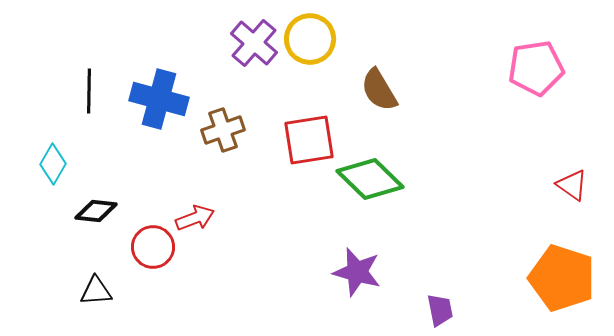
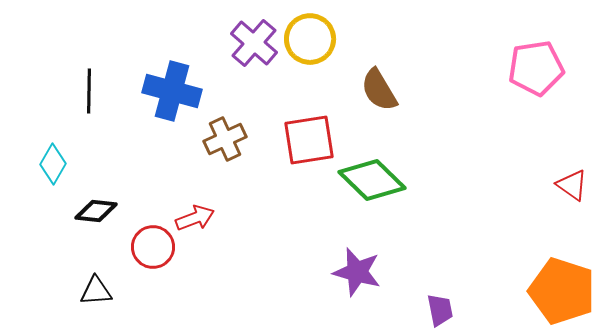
blue cross: moved 13 px right, 8 px up
brown cross: moved 2 px right, 9 px down; rotated 6 degrees counterclockwise
green diamond: moved 2 px right, 1 px down
orange pentagon: moved 13 px down
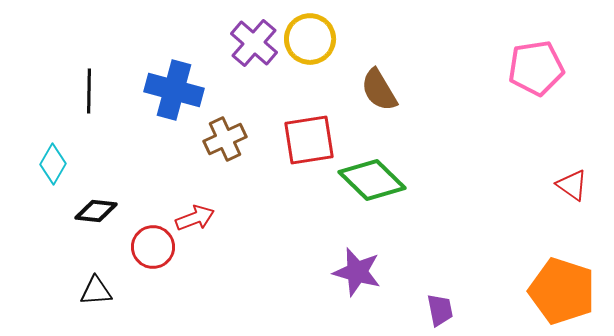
blue cross: moved 2 px right, 1 px up
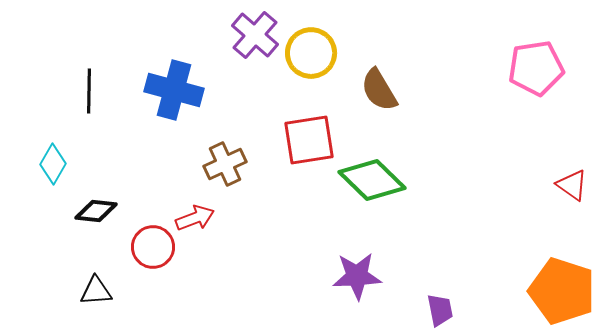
yellow circle: moved 1 px right, 14 px down
purple cross: moved 1 px right, 8 px up
brown cross: moved 25 px down
purple star: moved 4 px down; rotated 18 degrees counterclockwise
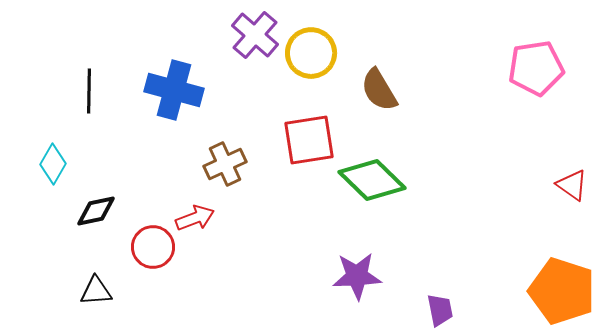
black diamond: rotated 18 degrees counterclockwise
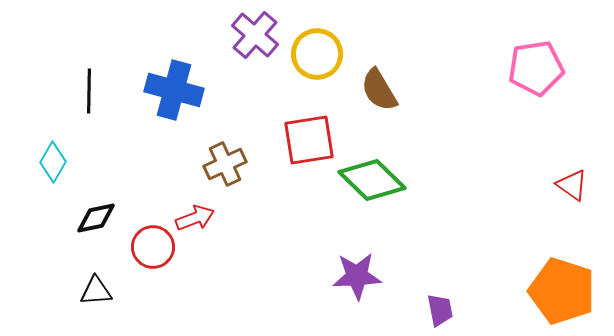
yellow circle: moved 6 px right, 1 px down
cyan diamond: moved 2 px up
black diamond: moved 7 px down
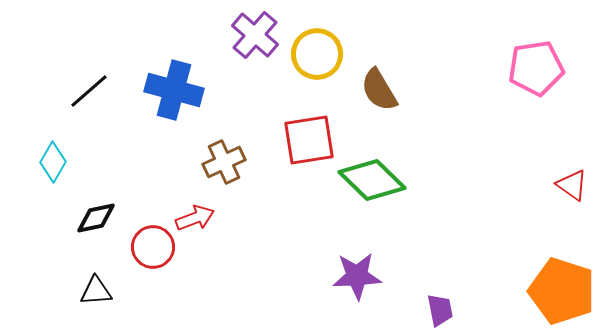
black line: rotated 48 degrees clockwise
brown cross: moved 1 px left, 2 px up
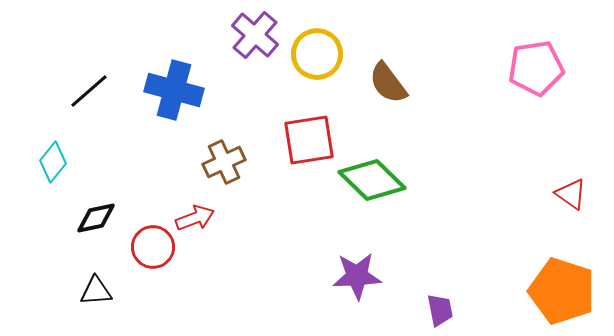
brown semicircle: moved 9 px right, 7 px up; rotated 6 degrees counterclockwise
cyan diamond: rotated 9 degrees clockwise
red triangle: moved 1 px left, 9 px down
